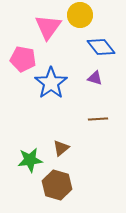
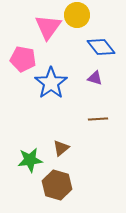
yellow circle: moved 3 px left
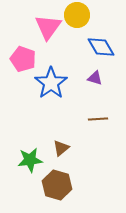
blue diamond: rotated 8 degrees clockwise
pink pentagon: rotated 10 degrees clockwise
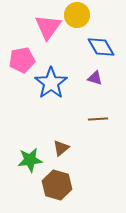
pink pentagon: moved 1 px left, 1 px down; rotated 30 degrees counterclockwise
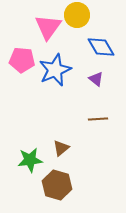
pink pentagon: rotated 15 degrees clockwise
purple triangle: moved 1 px right, 1 px down; rotated 21 degrees clockwise
blue star: moved 4 px right, 13 px up; rotated 12 degrees clockwise
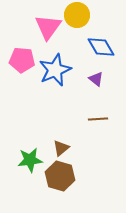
brown hexagon: moved 3 px right, 9 px up
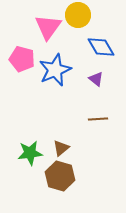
yellow circle: moved 1 px right
pink pentagon: moved 1 px up; rotated 10 degrees clockwise
green star: moved 7 px up
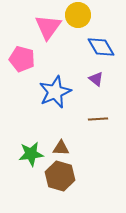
blue star: moved 22 px down
brown triangle: rotated 42 degrees clockwise
green star: moved 1 px right, 1 px down
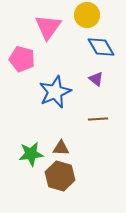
yellow circle: moved 9 px right
